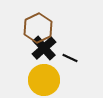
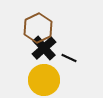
black line: moved 1 px left
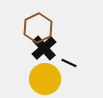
black line: moved 5 px down
yellow circle: moved 1 px right, 1 px up
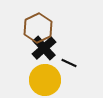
yellow circle: moved 1 px down
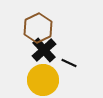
black cross: moved 2 px down
yellow circle: moved 2 px left
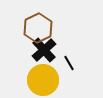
black line: rotated 35 degrees clockwise
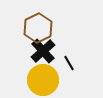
black cross: moved 1 px left, 1 px down
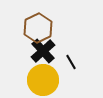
black line: moved 2 px right, 1 px up
